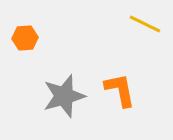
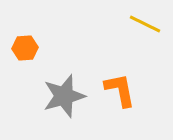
orange hexagon: moved 10 px down
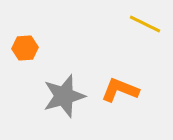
orange L-shape: rotated 57 degrees counterclockwise
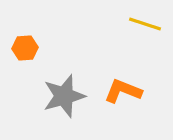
yellow line: rotated 8 degrees counterclockwise
orange L-shape: moved 3 px right, 1 px down
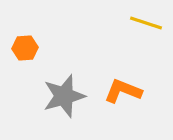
yellow line: moved 1 px right, 1 px up
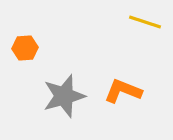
yellow line: moved 1 px left, 1 px up
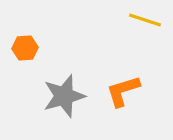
yellow line: moved 2 px up
orange L-shape: rotated 39 degrees counterclockwise
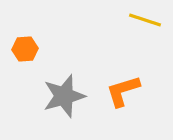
orange hexagon: moved 1 px down
